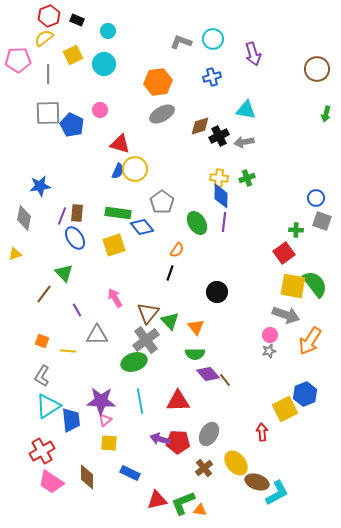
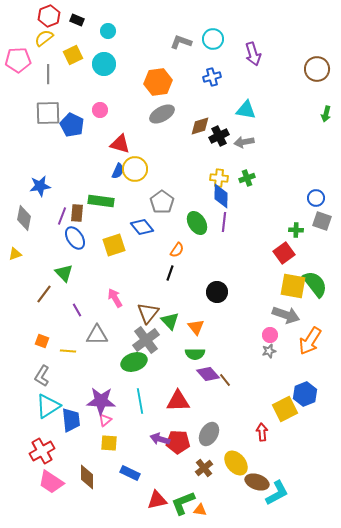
green rectangle at (118, 213): moved 17 px left, 12 px up
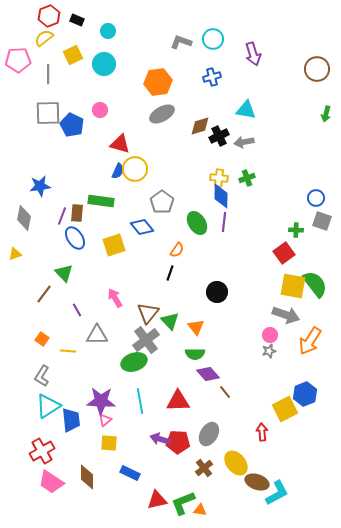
orange square at (42, 341): moved 2 px up; rotated 16 degrees clockwise
brown line at (225, 380): moved 12 px down
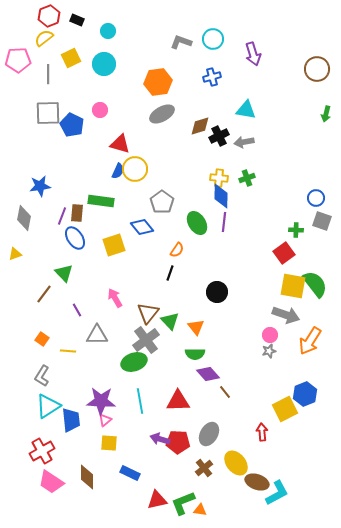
yellow square at (73, 55): moved 2 px left, 3 px down
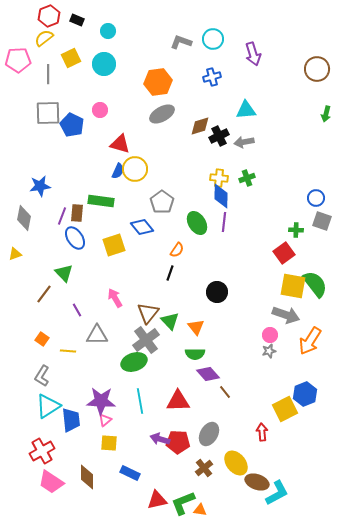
cyan triangle at (246, 110): rotated 15 degrees counterclockwise
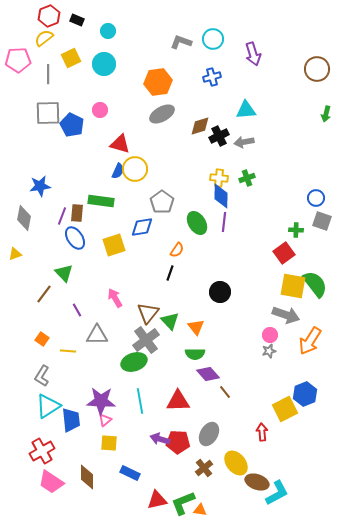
blue diamond at (142, 227): rotated 60 degrees counterclockwise
black circle at (217, 292): moved 3 px right
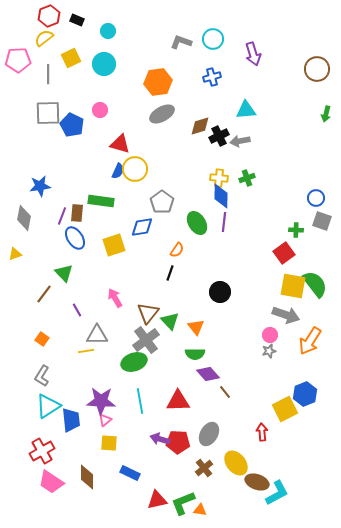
gray arrow at (244, 142): moved 4 px left, 1 px up
yellow line at (68, 351): moved 18 px right; rotated 14 degrees counterclockwise
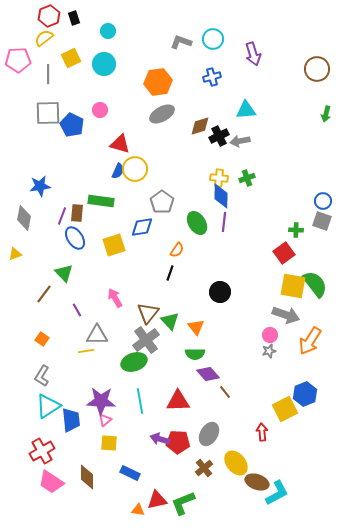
black rectangle at (77, 20): moved 3 px left, 2 px up; rotated 48 degrees clockwise
blue circle at (316, 198): moved 7 px right, 3 px down
orange triangle at (200, 510): moved 62 px left
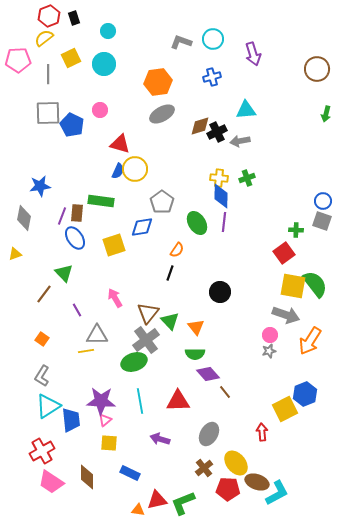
black cross at (219, 136): moved 2 px left, 4 px up
red pentagon at (178, 442): moved 50 px right, 47 px down
